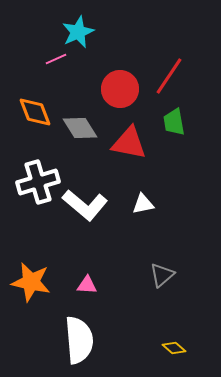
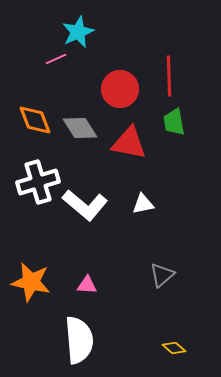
red line: rotated 36 degrees counterclockwise
orange diamond: moved 8 px down
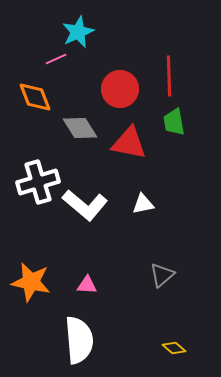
orange diamond: moved 23 px up
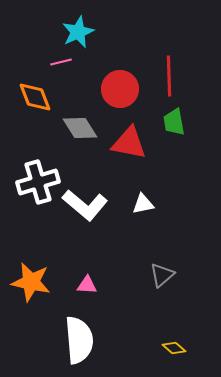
pink line: moved 5 px right, 3 px down; rotated 10 degrees clockwise
